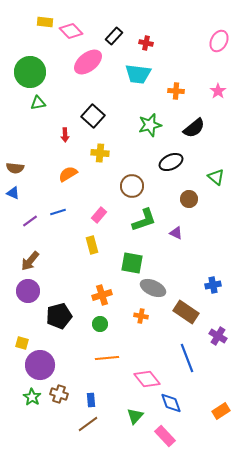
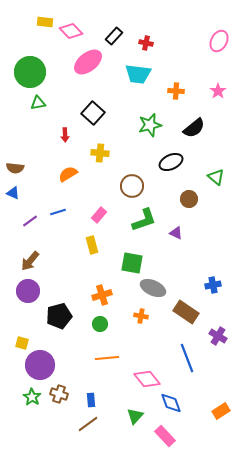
black square at (93, 116): moved 3 px up
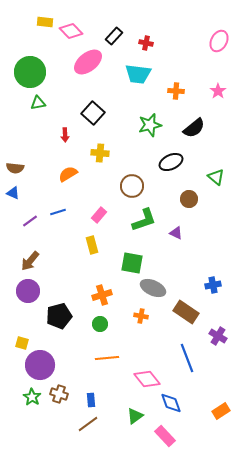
green triangle at (135, 416): rotated 12 degrees clockwise
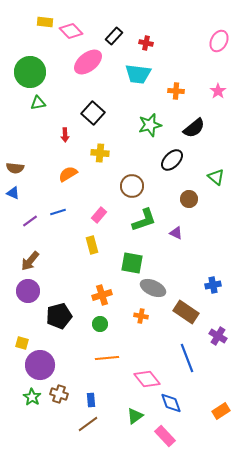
black ellipse at (171, 162): moved 1 px right, 2 px up; rotated 20 degrees counterclockwise
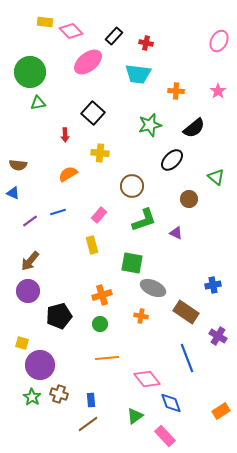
brown semicircle at (15, 168): moved 3 px right, 3 px up
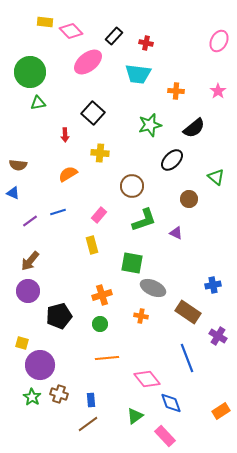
brown rectangle at (186, 312): moved 2 px right
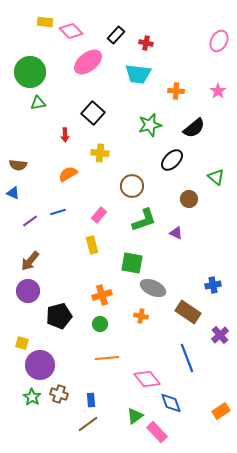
black rectangle at (114, 36): moved 2 px right, 1 px up
purple cross at (218, 336): moved 2 px right, 1 px up; rotated 18 degrees clockwise
pink rectangle at (165, 436): moved 8 px left, 4 px up
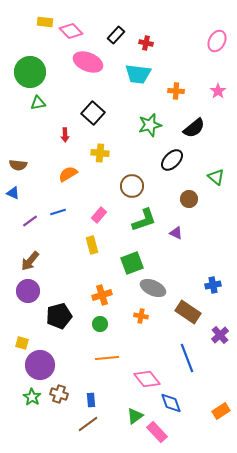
pink ellipse at (219, 41): moved 2 px left
pink ellipse at (88, 62): rotated 60 degrees clockwise
green square at (132, 263): rotated 30 degrees counterclockwise
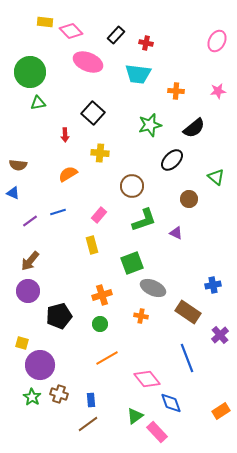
pink star at (218, 91): rotated 28 degrees clockwise
orange line at (107, 358): rotated 25 degrees counterclockwise
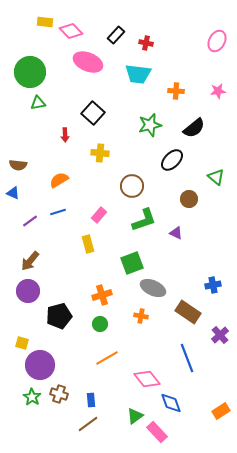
orange semicircle at (68, 174): moved 9 px left, 6 px down
yellow rectangle at (92, 245): moved 4 px left, 1 px up
